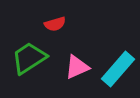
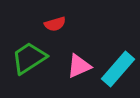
pink triangle: moved 2 px right, 1 px up
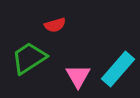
red semicircle: moved 1 px down
pink triangle: moved 1 px left, 10 px down; rotated 36 degrees counterclockwise
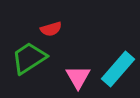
red semicircle: moved 4 px left, 4 px down
pink triangle: moved 1 px down
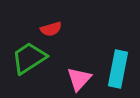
cyan rectangle: rotated 30 degrees counterclockwise
pink triangle: moved 1 px right, 2 px down; rotated 12 degrees clockwise
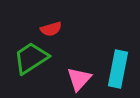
green trapezoid: moved 2 px right
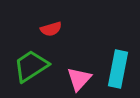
green trapezoid: moved 8 px down
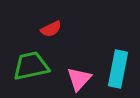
red semicircle: rotated 10 degrees counterclockwise
green trapezoid: rotated 21 degrees clockwise
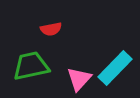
red semicircle: rotated 15 degrees clockwise
cyan rectangle: moved 3 px left, 1 px up; rotated 33 degrees clockwise
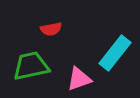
cyan rectangle: moved 15 px up; rotated 6 degrees counterclockwise
pink triangle: rotated 28 degrees clockwise
